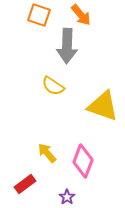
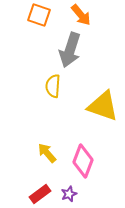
gray arrow: moved 3 px right, 4 px down; rotated 16 degrees clockwise
yellow semicircle: rotated 60 degrees clockwise
red rectangle: moved 15 px right, 10 px down
purple star: moved 2 px right, 3 px up; rotated 14 degrees clockwise
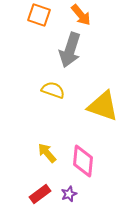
yellow semicircle: moved 4 px down; rotated 105 degrees clockwise
pink diamond: rotated 16 degrees counterclockwise
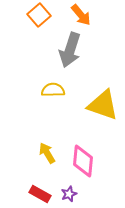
orange square: rotated 30 degrees clockwise
yellow semicircle: rotated 20 degrees counterclockwise
yellow triangle: moved 1 px up
yellow arrow: rotated 10 degrees clockwise
red rectangle: rotated 65 degrees clockwise
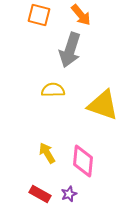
orange square: rotated 35 degrees counterclockwise
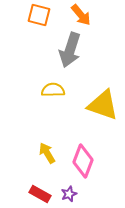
pink diamond: rotated 16 degrees clockwise
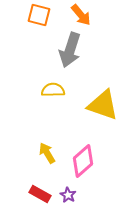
pink diamond: rotated 28 degrees clockwise
purple star: moved 1 px left, 1 px down; rotated 21 degrees counterclockwise
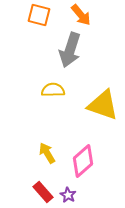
red rectangle: moved 3 px right, 2 px up; rotated 20 degrees clockwise
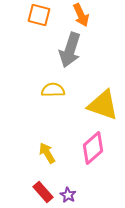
orange arrow: rotated 15 degrees clockwise
pink diamond: moved 10 px right, 13 px up
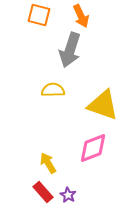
orange arrow: moved 1 px down
pink diamond: rotated 20 degrees clockwise
yellow arrow: moved 1 px right, 10 px down
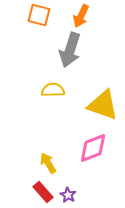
orange arrow: rotated 50 degrees clockwise
